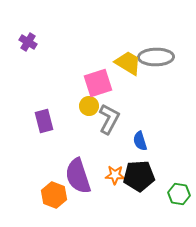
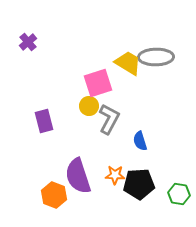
purple cross: rotated 18 degrees clockwise
black pentagon: moved 8 px down
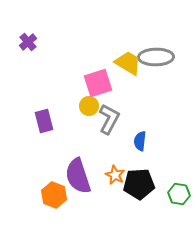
blue semicircle: rotated 24 degrees clockwise
orange star: rotated 24 degrees clockwise
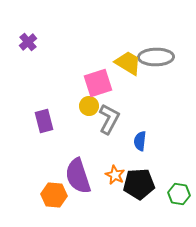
orange hexagon: rotated 15 degrees counterclockwise
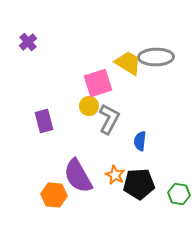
purple semicircle: rotated 12 degrees counterclockwise
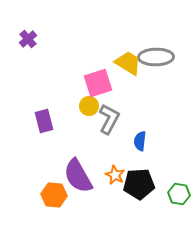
purple cross: moved 3 px up
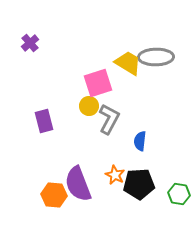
purple cross: moved 2 px right, 4 px down
purple semicircle: moved 8 px down; rotated 9 degrees clockwise
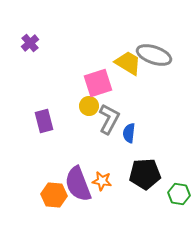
gray ellipse: moved 2 px left, 2 px up; rotated 20 degrees clockwise
blue semicircle: moved 11 px left, 8 px up
orange star: moved 13 px left, 6 px down; rotated 18 degrees counterclockwise
black pentagon: moved 6 px right, 10 px up
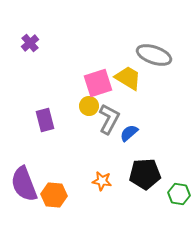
yellow trapezoid: moved 15 px down
purple rectangle: moved 1 px right, 1 px up
blue semicircle: rotated 42 degrees clockwise
purple semicircle: moved 54 px left
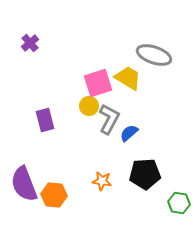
green hexagon: moved 9 px down
